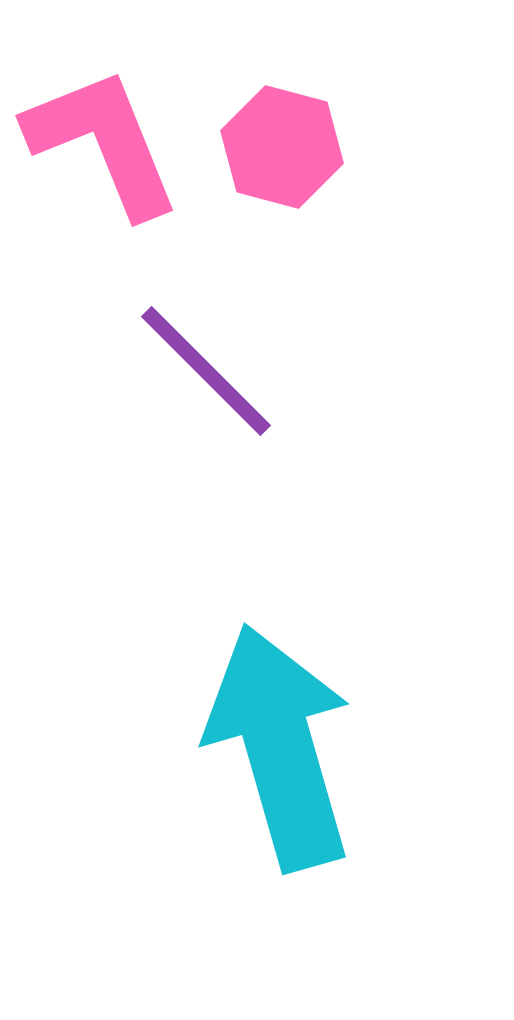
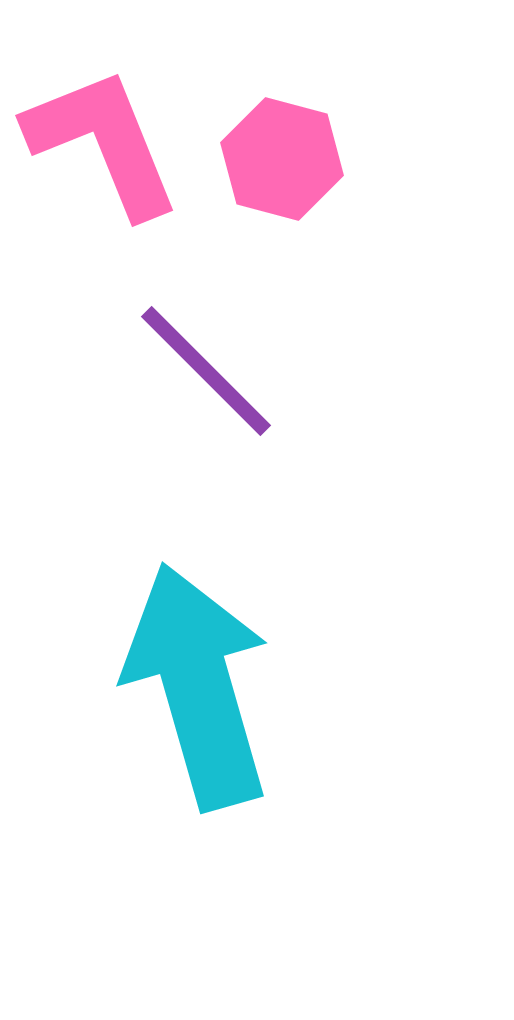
pink hexagon: moved 12 px down
cyan arrow: moved 82 px left, 61 px up
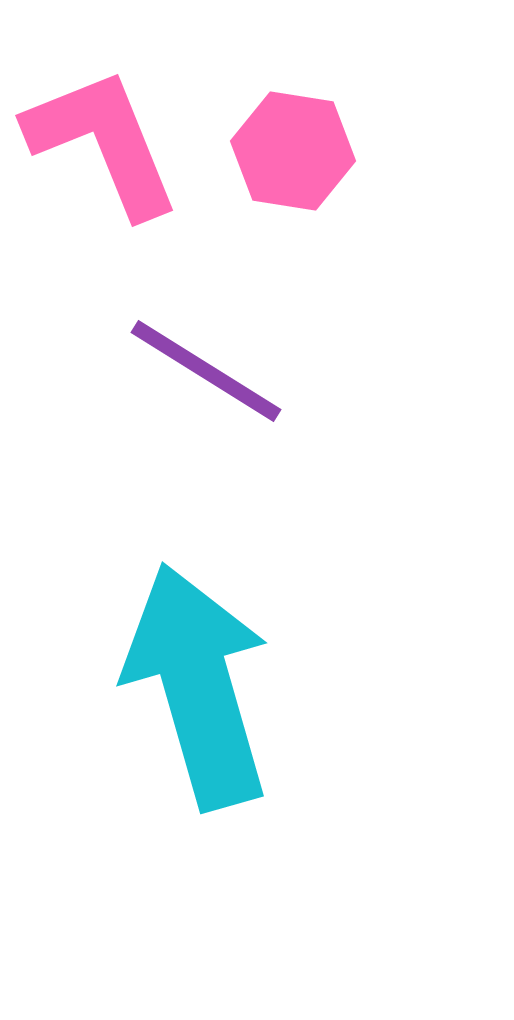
pink hexagon: moved 11 px right, 8 px up; rotated 6 degrees counterclockwise
purple line: rotated 13 degrees counterclockwise
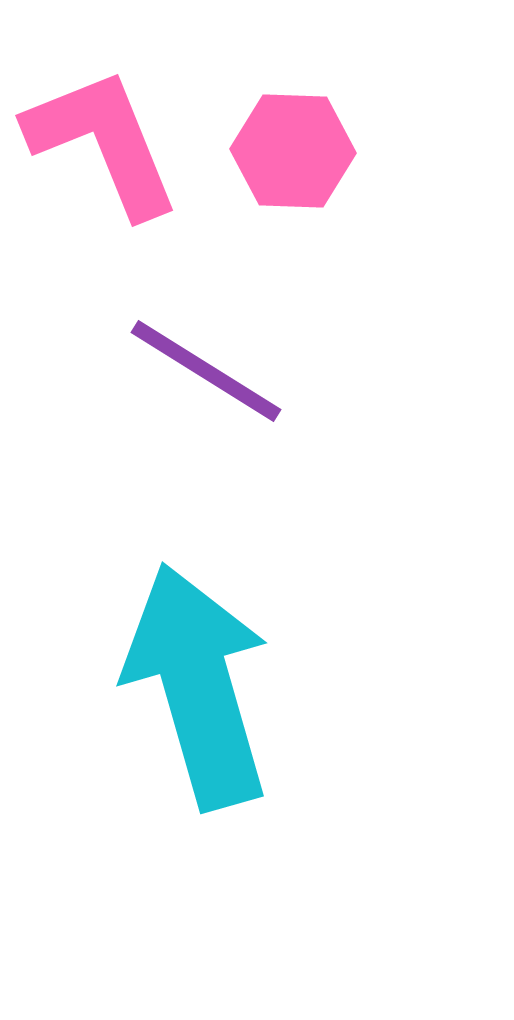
pink hexagon: rotated 7 degrees counterclockwise
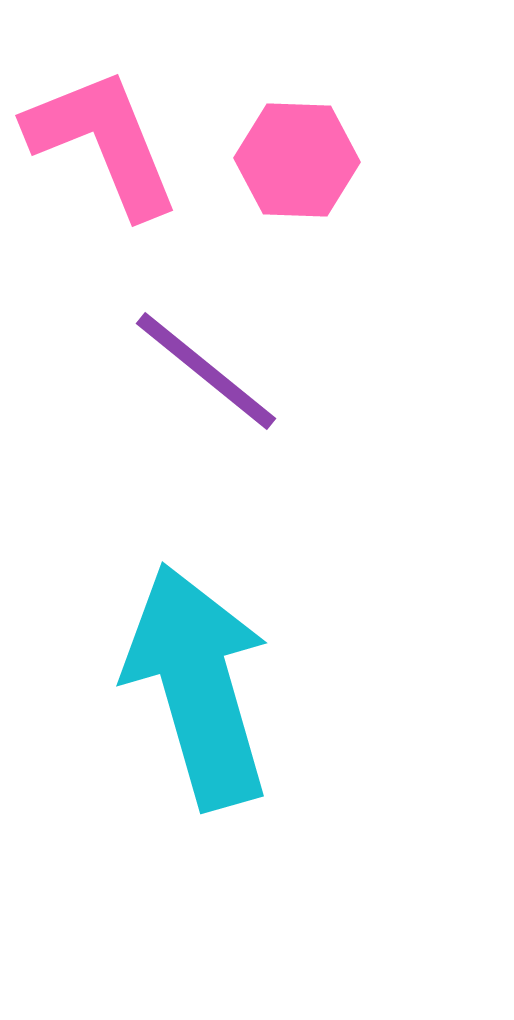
pink hexagon: moved 4 px right, 9 px down
purple line: rotated 7 degrees clockwise
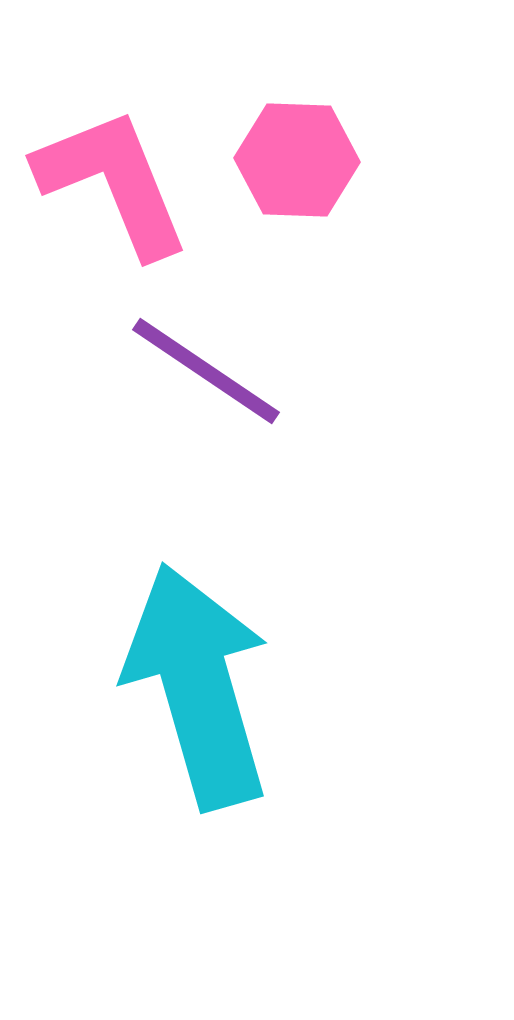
pink L-shape: moved 10 px right, 40 px down
purple line: rotated 5 degrees counterclockwise
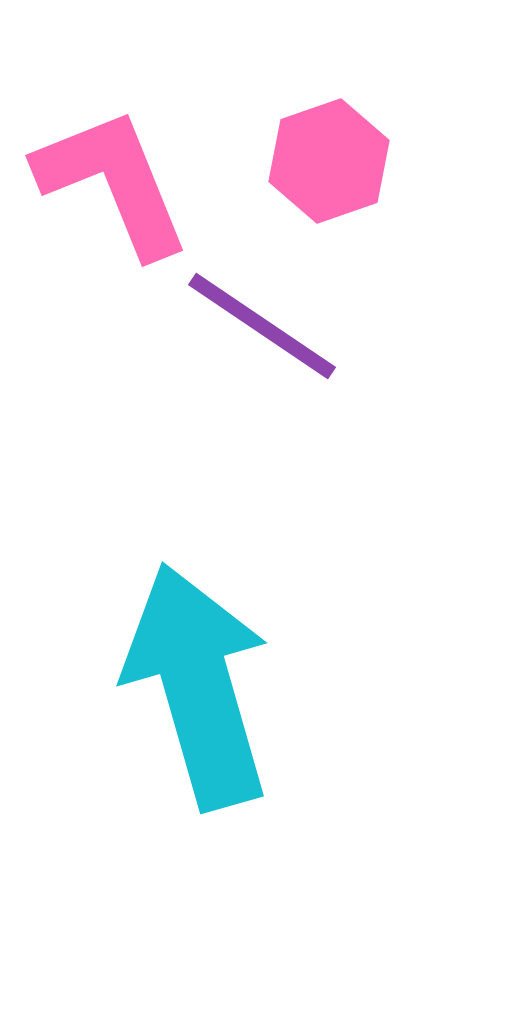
pink hexagon: moved 32 px right, 1 px down; rotated 21 degrees counterclockwise
purple line: moved 56 px right, 45 px up
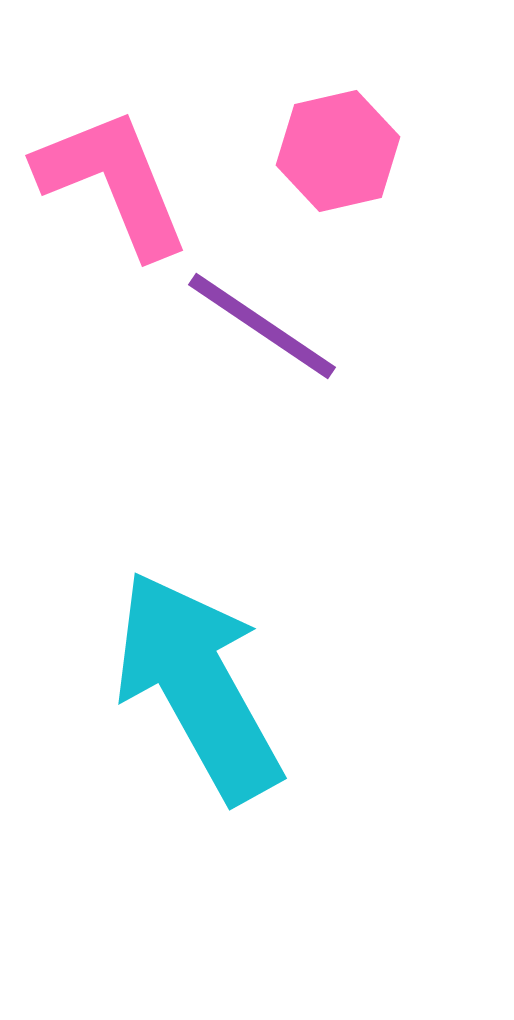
pink hexagon: moved 9 px right, 10 px up; rotated 6 degrees clockwise
cyan arrow: rotated 13 degrees counterclockwise
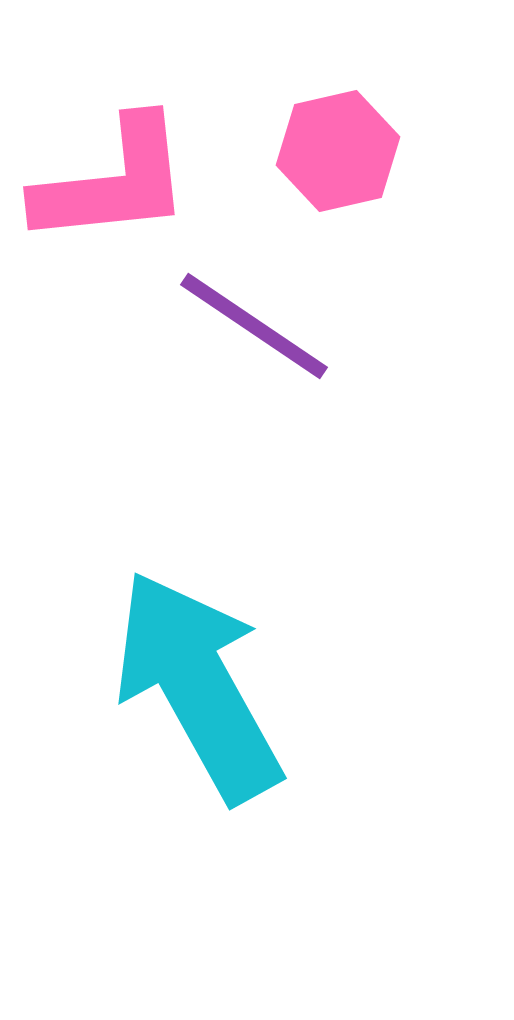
pink L-shape: rotated 106 degrees clockwise
purple line: moved 8 px left
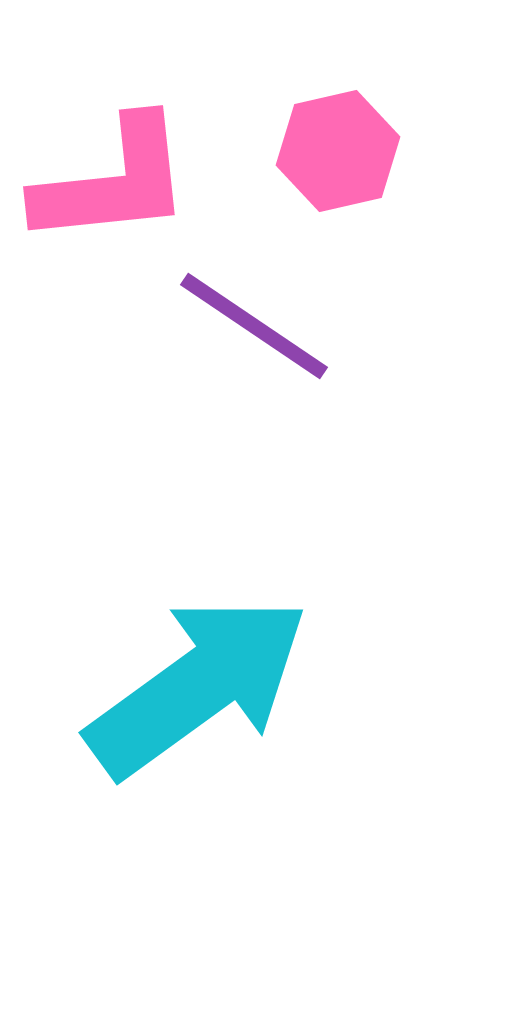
cyan arrow: rotated 83 degrees clockwise
